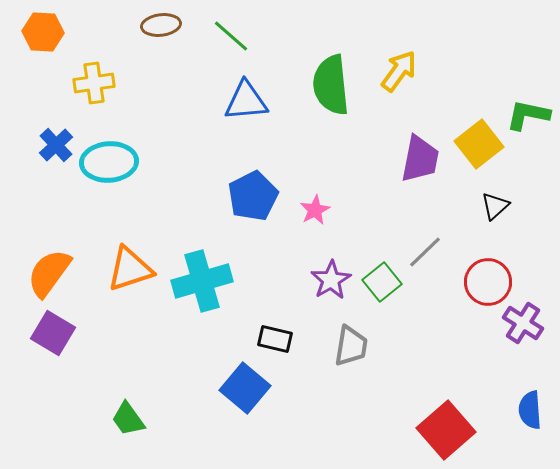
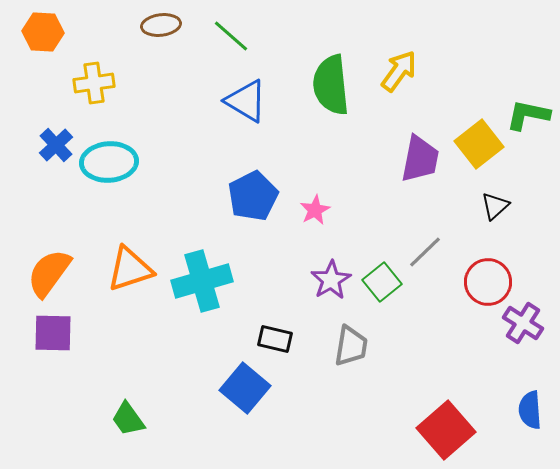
blue triangle: rotated 36 degrees clockwise
purple square: rotated 30 degrees counterclockwise
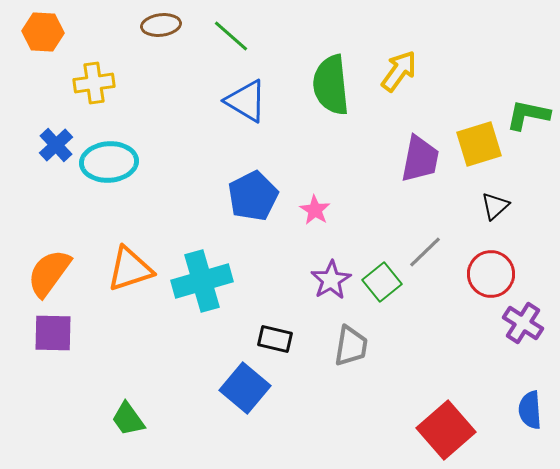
yellow square: rotated 21 degrees clockwise
pink star: rotated 12 degrees counterclockwise
red circle: moved 3 px right, 8 px up
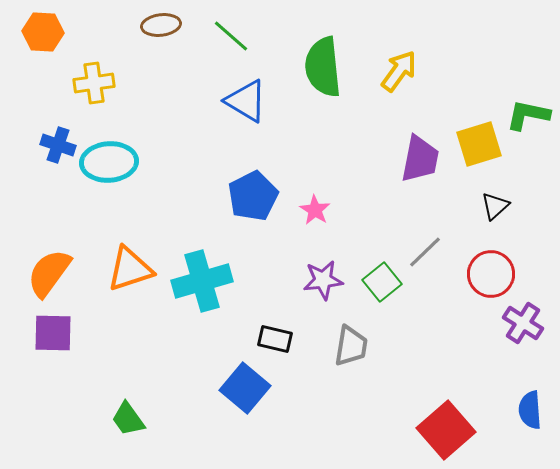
green semicircle: moved 8 px left, 18 px up
blue cross: moved 2 px right; rotated 28 degrees counterclockwise
purple star: moved 8 px left; rotated 24 degrees clockwise
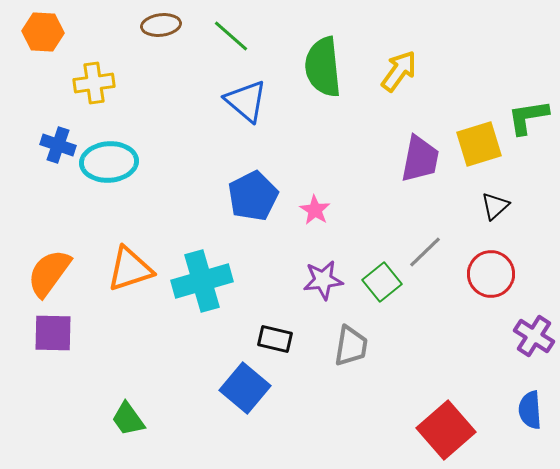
blue triangle: rotated 9 degrees clockwise
green L-shape: moved 2 px down; rotated 21 degrees counterclockwise
purple cross: moved 11 px right, 13 px down
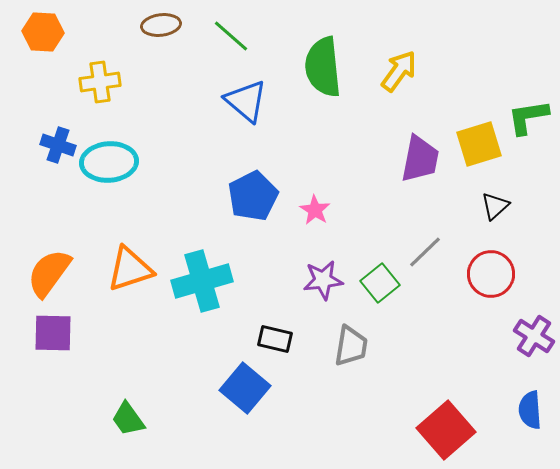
yellow cross: moved 6 px right, 1 px up
green square: moved 2 px left, 1 px down
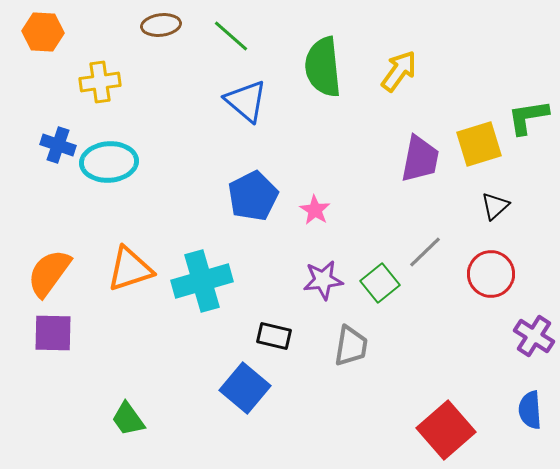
black rectangle: moved 1 px left, 3 px up
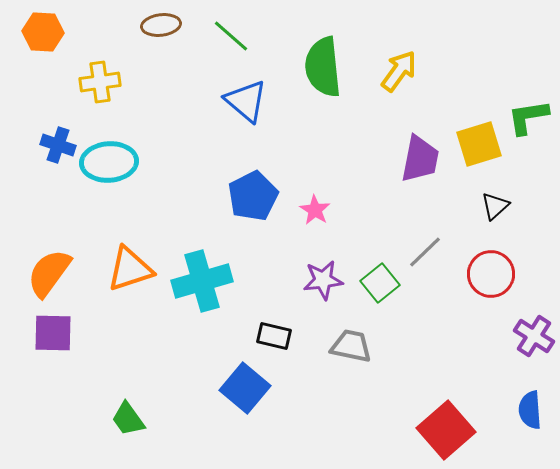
gray trapezoid: rotated 87 degrees counterclockwise
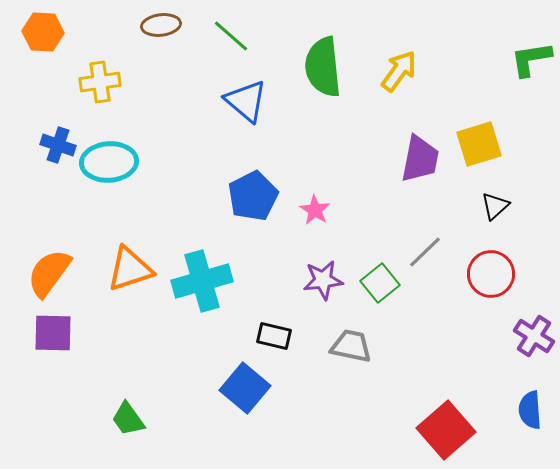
green L-shape: moved 3 px right, 58 px up
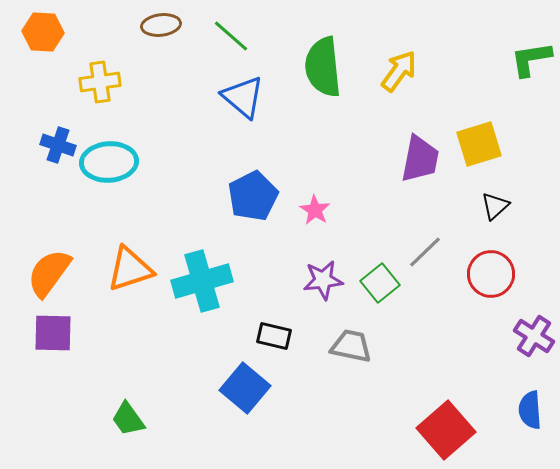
blue triangle: moved 3 px left, 4 px up
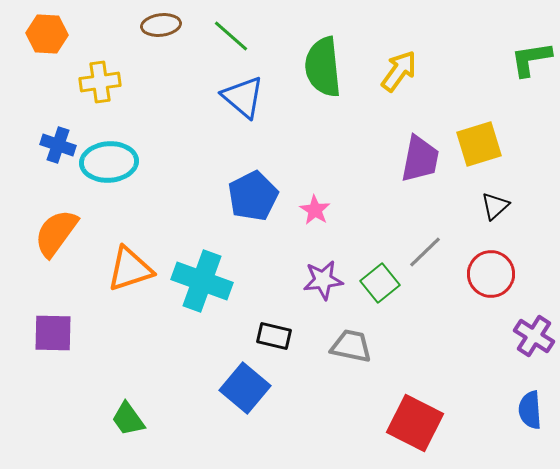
orange hexagon: moved 4 px right, 2 px down
orange semicircle: moved 7 px right, 40 px up
cyan cross: rotated 36 degrees clockwise
red square: moved 31 px left, 7 px up; rotated 22 degrees counterclockwise
